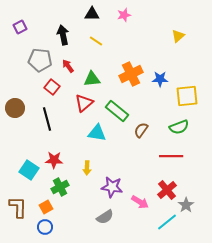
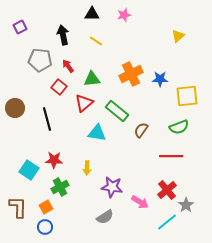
red square: moved 7 px right
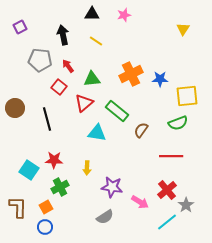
yellow triangle: moved 5 px right, 7 px up; rotated 16 degrees counterclockwise
green semicircle: moved 1 px left, 4 px up
